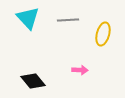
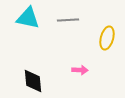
cyan triangle: rotated 35 degrees counterclockwise
yellow ellipse: moved 4 px right, 4 px down
black diamond: rotated 35 degrees clockwise
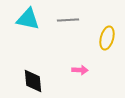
cyan triangle: moved 1 px down
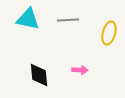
yellow ellipse: moved 2 px right, 5 px up
black diamond: moved 6 px right, 6 px up
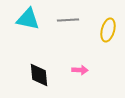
yellow ellipse: moved 1 px left, 3 px up
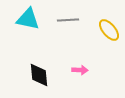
yellow ellipse: moved 1 px right; rotated 55 degrees counterclockwise
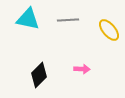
pink arrow: moved 2 px right, 1 px up
black diamond: rotated 50 degrees clockwise
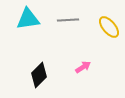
cyan triangle: rotated 20 degrees counterclockwise
yellow ellipse: moved 3 px up
pink arrow: moved 1 px right, 2 px up; rotated 35 degrees counterclockwise
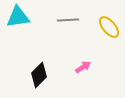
cyan triangle: moved 10 px left, 2 px up
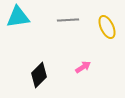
yellow ellipse: moved 2 px left; rotated 15 degrees clockwise
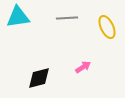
gray line: moved 1 px left, 2 px up
black diamond: moved 3 px down; rotated 30 degrees clockwise
